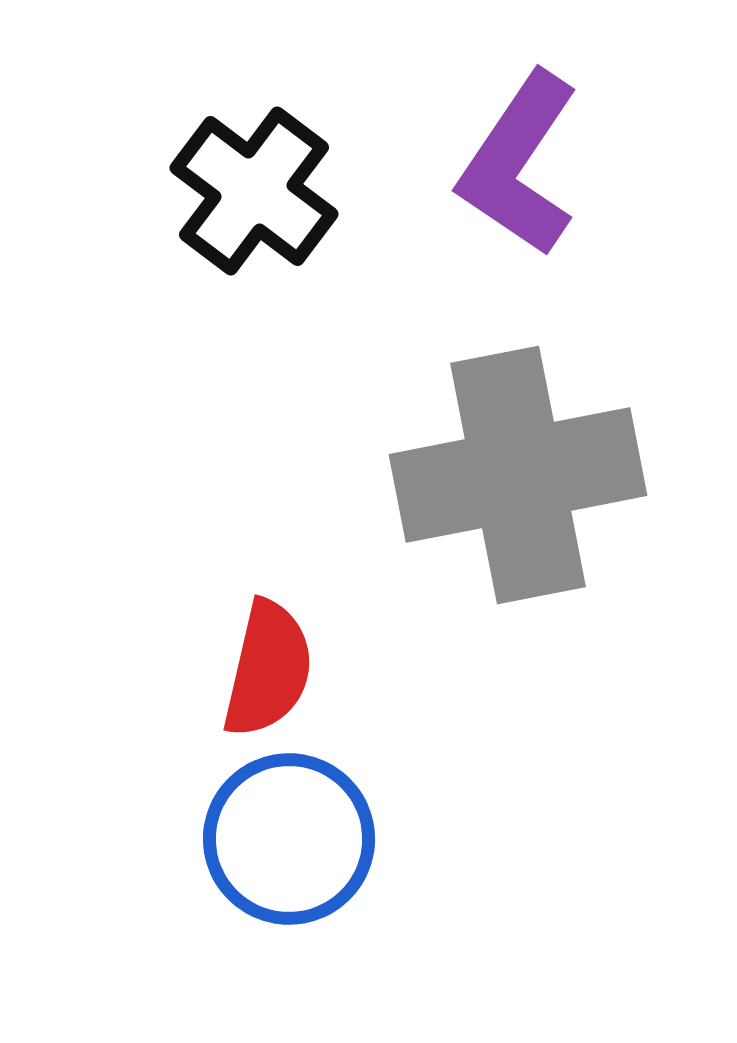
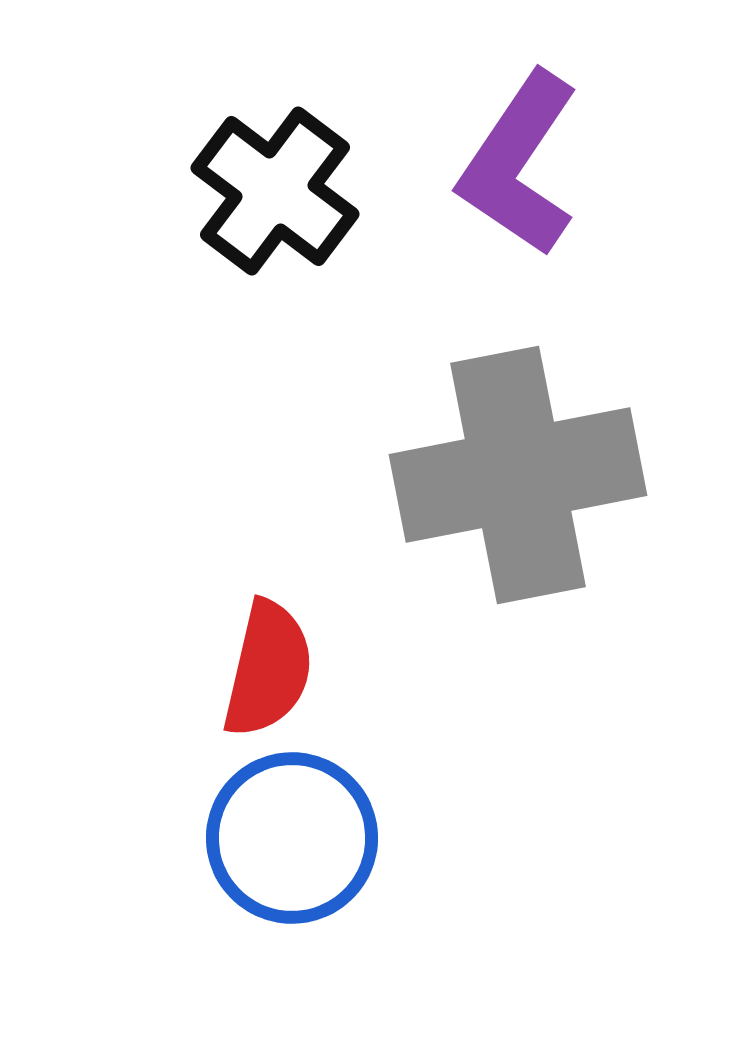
black cross: moved 21 px right
blue circle: moved 3 px right, 1 px up
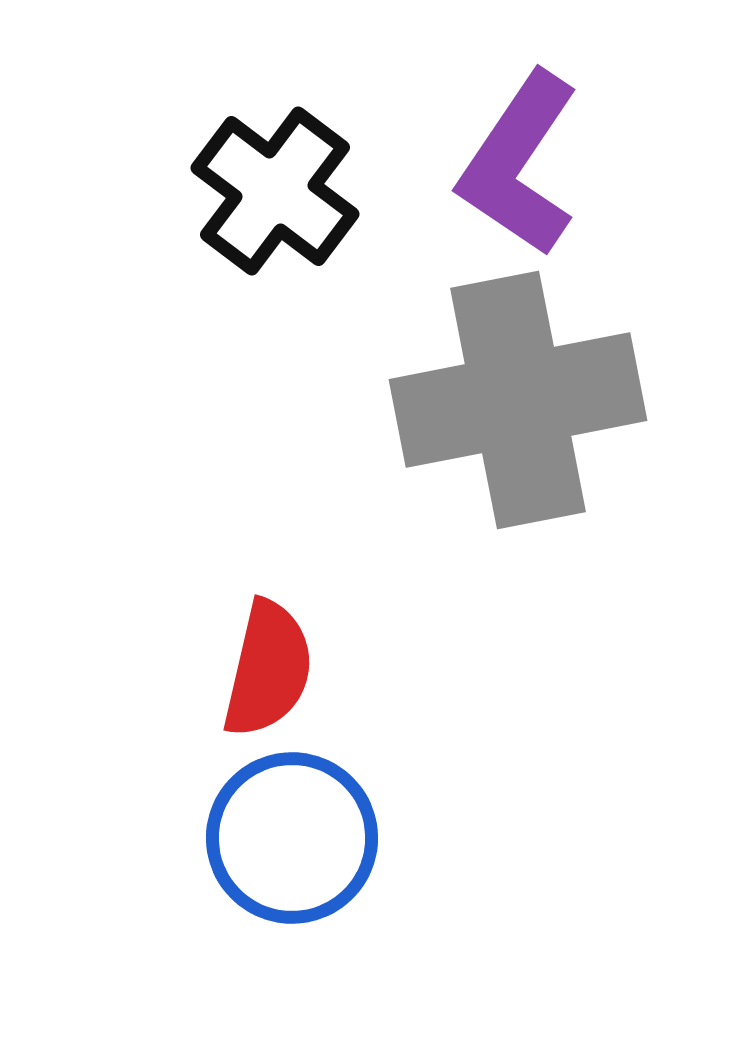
gray cross: moved 75 px up
